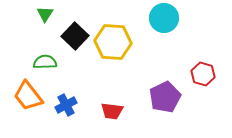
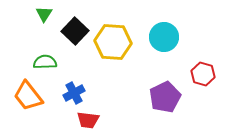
green triangle: moved 1 px left
cyan circle: moved 19 px down
black square: moved 5 px up
blue cross: moved 8 px right, 12 px up
red trapezoid: moved 24 px left, 9 px down
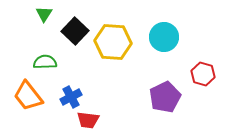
blue cross: moved 3 px left, 4 px down
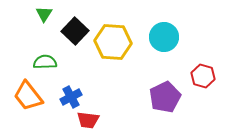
red hexagon: moved 2 px down
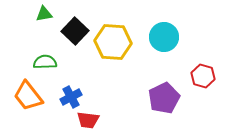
green triangle: rotated 48 degrees clockwise
purple pentagon: moved 1 px left, 1 px down
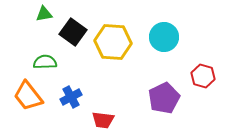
black square: moved 2 px left, 1 px down; rotated 8 degrees counterclockwise
red trapezoid: moved 15 px right
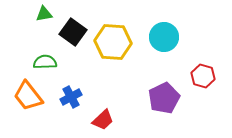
red trapezoid: rotated 50 degrees counterclockwise
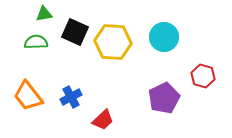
black square: moved 2 px right; rotated 12 degrees counterclockwise
green semicircle: moved 9 px left, 20 px up
